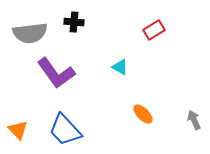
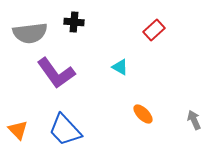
red rectangle: rotated 10 degrees counterclockwise
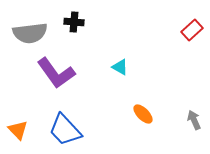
red rectangle: moved 38 px right
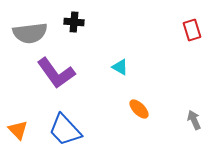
red rectangle: rotated 65 degrees counterclockwise
orange ellipse: moved 4 px left, 5 px up
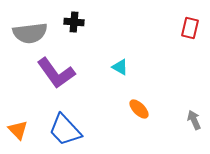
red rectangle: moved 2 px left, 2 px up; rotated 30 degrees clockwise
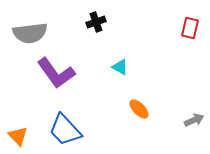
black cross: moved 22 px right; rotated 24 degrees counterclockwise
gray arrow: rotated 90 degrees clockwise
orange triangle: moved 6 px down
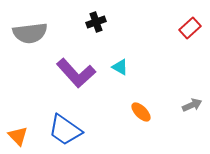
red rectangle: rotated 35 degrees clockwise
purple L-shape: moved 20 px right; rotated 6 degrees counterclockwise
orange ellipse: moved 2 px right, 3 px down
gray arrow: moved 2 px left, 15 px up
blue trapezoid: rotated 12 degrees counterclockwise
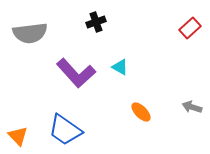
gray arrow: moved 2 px down; rotated 138 degrees counterclockwise
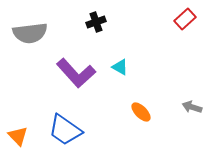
red rectangle: moved 5 px left, 9 px up
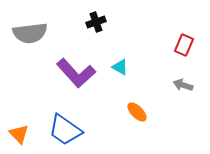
red rectangle: moved 1 px left, 26 px down; rotated 25 degrees counterclockwise
gray arrow: moved 9 px left, 22 px up
orange ellipse: moved 4 px left
orange triangle: moved 1 px right, 2 px up
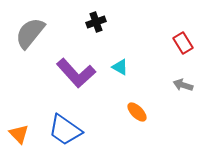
gray semicircle: rotated 136 degrees clockwise
red rectangle: moved 1 px left, 2 px up; rotated 55 degrees counterclockwise
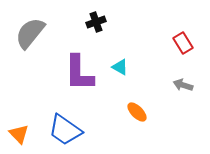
purple L-shape: moved 3 px right; rotated 42 degrees clockwise
